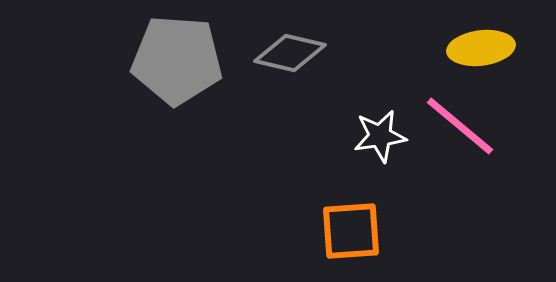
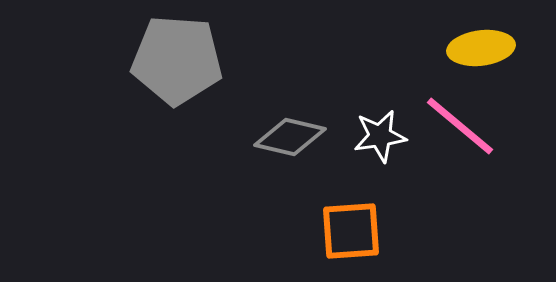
gray diamond: moved 84 px down
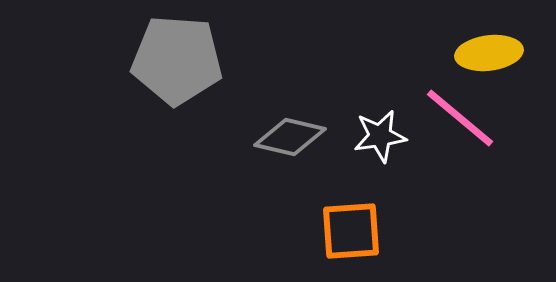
yellow ellipse: moved 8 px right, 5 px down
pink line: moved 8 px up
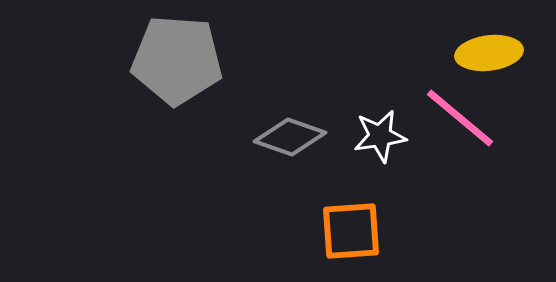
gray diamond: rotated 6 degrees clockwise
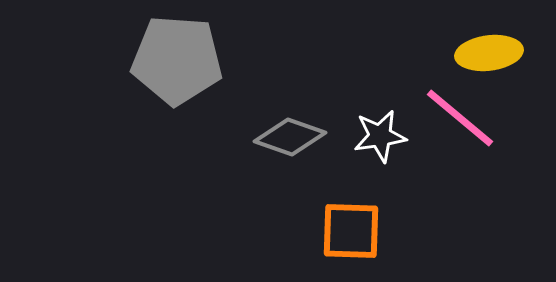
orange square: rotated 6 degrees clockwise
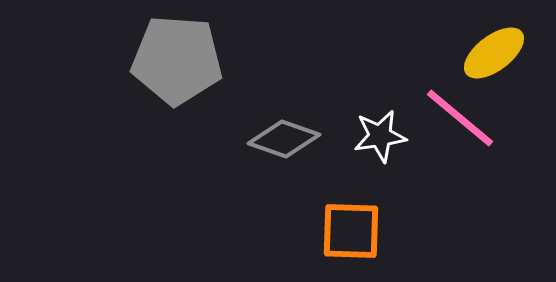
yellow ellipse: moved 5 px right; rotated 30 degrees counterclockwise
gray diamond: moved 6 px left, 2 px down
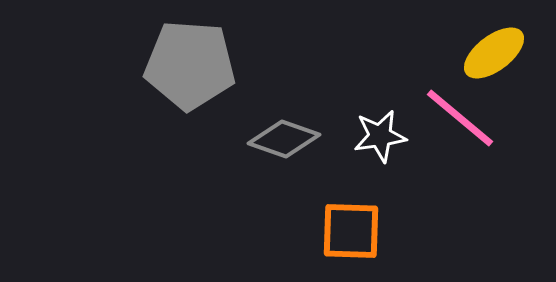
gray pentagon: moved 13 px right, 5 px down
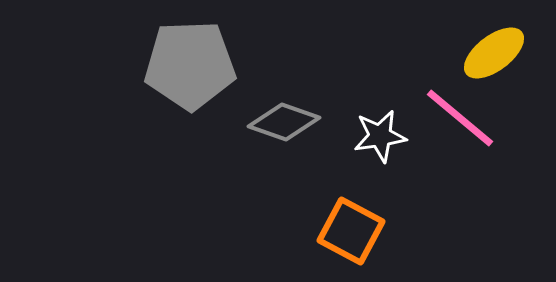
gray pentagon: rotated 6 degrees counterclockwise
gray diamond: moved 17 px up
orange square: rotated 26 degrees clockwise
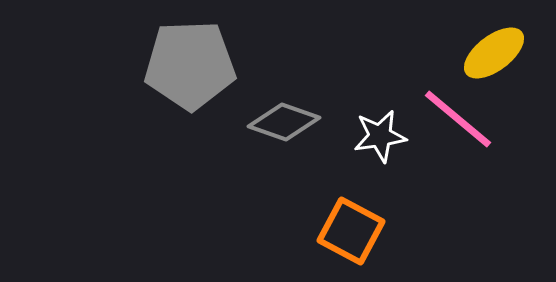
pink line: moved 2 px left, 1 px down
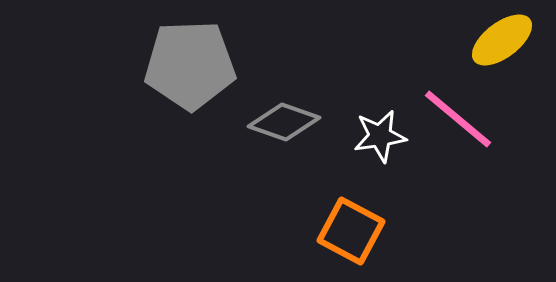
yellow ellipse: moved 8 px right, 13 px up
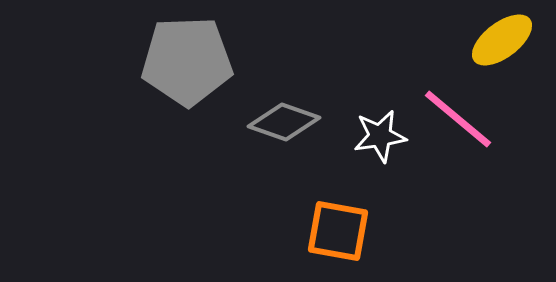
gray pentagon: moved 3 px left, 4 px up
orange square: moved 13 px left; rotated 18 degrees counterclockwise
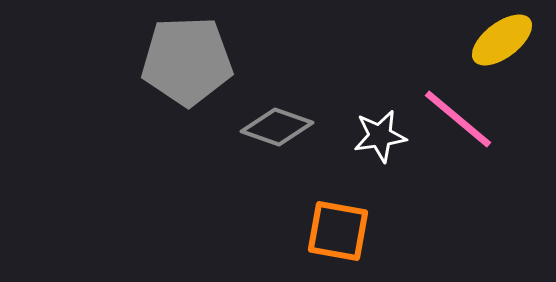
gray diamond: moved 7 px left, 5 px down
